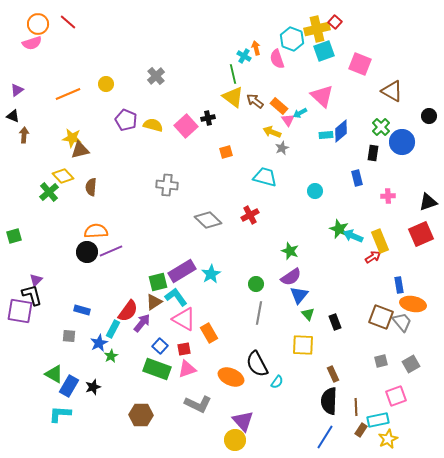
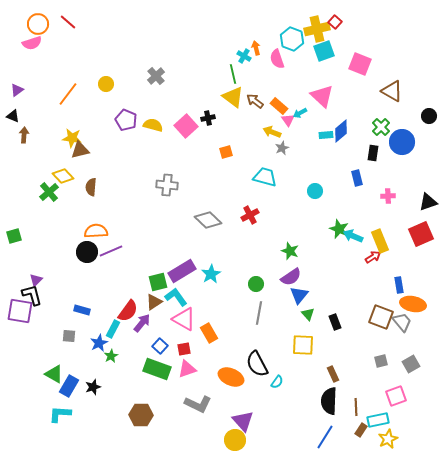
orange line at (68, 94): rotated 30 degrees counterclockwise
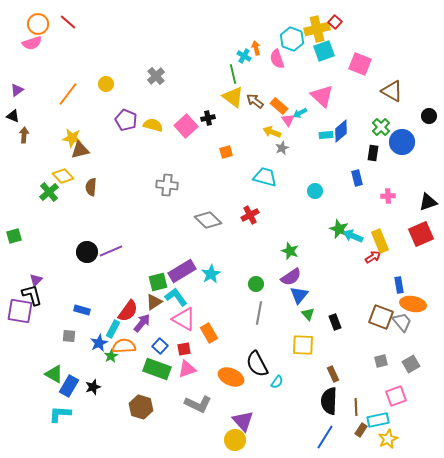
orange semicircle at (96, 231): moved 28 px right, 115 px down
brown hexagon at (141, 415): moved 8 px up; rotated 15 degrees clockwise
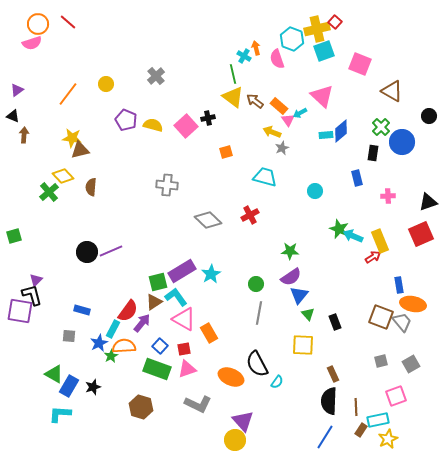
green star at (290, 251): rotated 18 degrees counterclockwise
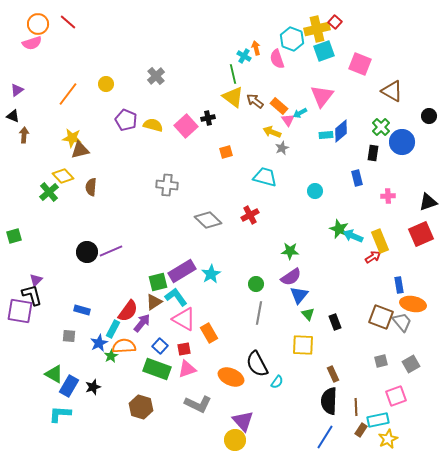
pink triangle at (322, 96): rotated 25 degrees clockwise
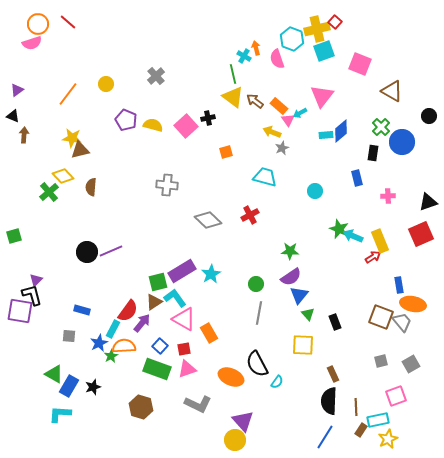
cyan L-shape at (176, 297): moved 1 px left, 1 px down
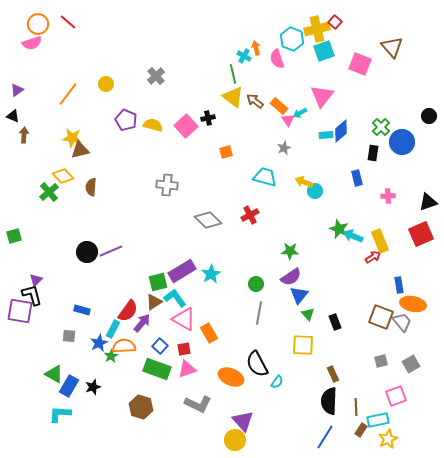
brown triangle at (392, 91): moved 44 px up; rotated 20 degrees clockwise
yellow arrow at (272, 132): moved 32 px right, 50 px down
gray star at (282, 148): moved 2 px right
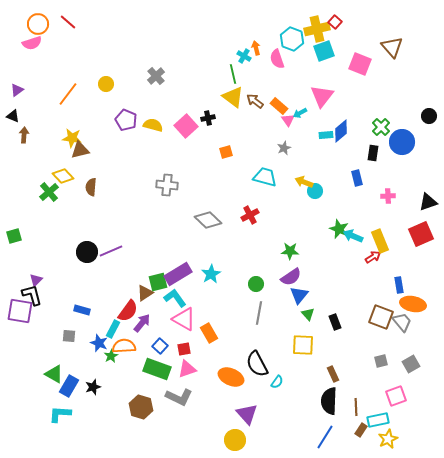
purple rectangle at (182, 271): moved 4 px left, 3 px down
brown triangle at (154, 302): moved 9 px left, 9 px up
blue star at (99, 343): rotated 24 degrees counterclockwise
gray L-shape at (198, 404): moved 19 px left, 7 px up
purple triangle at (243, 421): moved 4 px right, 7 px up
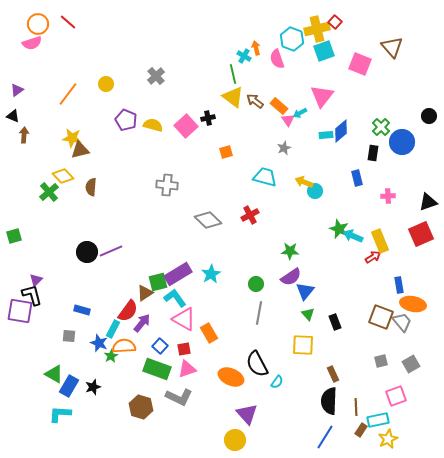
blue triangle at (299, 295): moved 6 px right, 4 px up
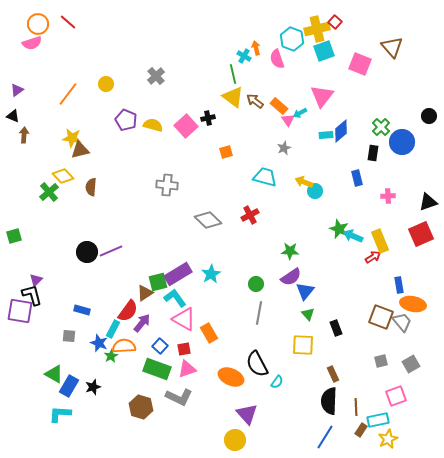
black rectangle at (335, 322): moved 1 px right, 6 px down
